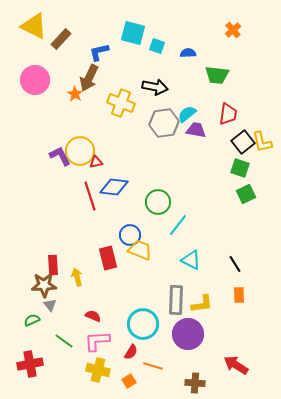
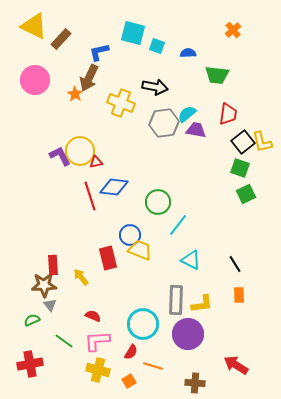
yellow arrow at (77, 277): moved 4 px right; rotated 24 degrees counterclockwise
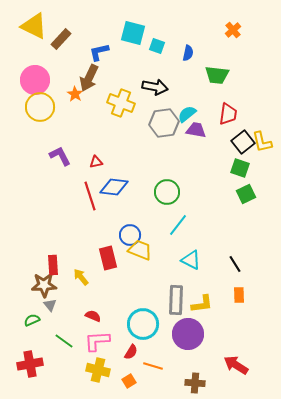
blue semicircle at (188, 53): rotated 105 degrees clockwise
yellow circle at (80, 151): moved 40 px left, 44 px up
green circle at (158, 202): moved 9 px right, 10 px up
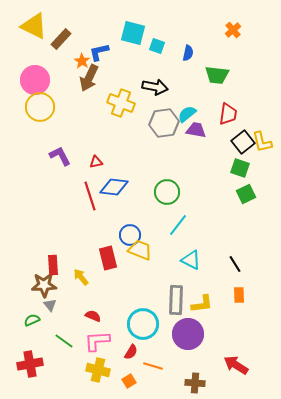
orange star at (75, 94): moved 7 px right, 33 px up
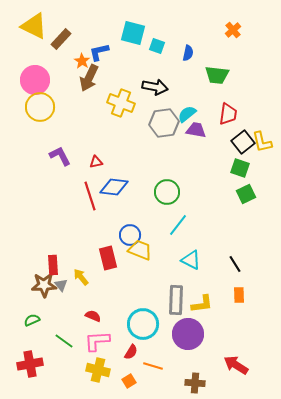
gray triangle at (50, 305): moved 11 px right, 20 px up
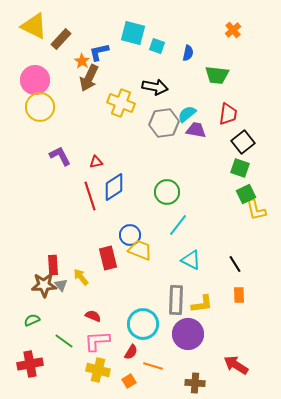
yellow L-shape at (262, 142): moved 6 px left, 68 px down
blue diamond at (114, 187): rotated 40 degrees counterclockwise
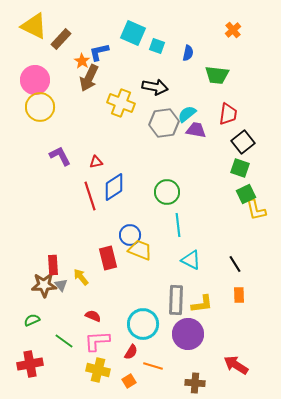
cyan square at (133, 33): rotated 10 degrees clockwise
cyan line at (178, 225): rotated 45 degrees counterclockwise
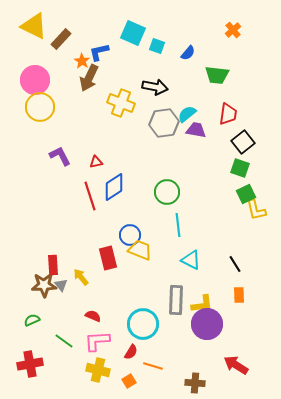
blue semicircle at (188, 53): rotated 28 degrees clockwise
purple circle at (188, 334): moved 19 px right, 10 px up
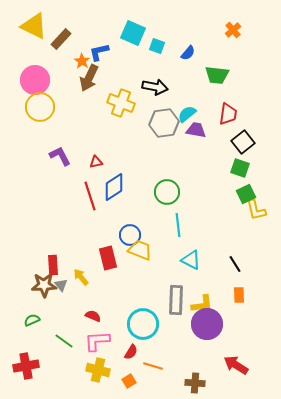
red cross at (30, 364): moved 4 px left, 2 px down
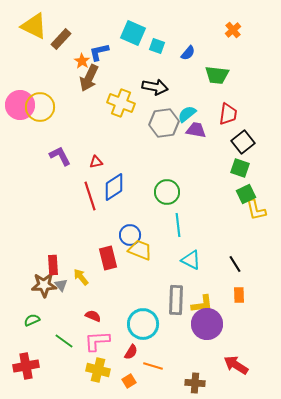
pink circle at (35, 80): moved 15 px left, 25 px down
